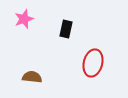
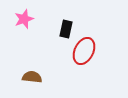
red ellipse: moved 9 px left, 12 px up; rotated 12 degrees clockwise
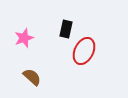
pink star: moved 19 px down
brown semicircle: rotated 36 degrees clockwise
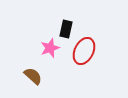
pink star: moved 26 px right, 10 px down
brown semicircle: moved 1 px right, 1 px up
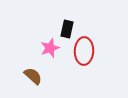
black rectangle: moved 1 px right
red ellipse: rotated 24 degrees counterclockwise
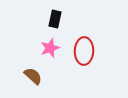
black rectangle: moved 12 px left, 10 px up
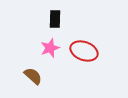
black rectangle: rotated 12 degrees counterclockwise
red ellipse: rotated 72 degrees counterclockwise
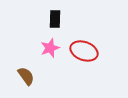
brown semicircle: moved 7 px left; rotated 12 degrees clockwise
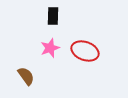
black rectangle: moved 2 px left, 3 px up
red ellipse: moved 1 px right
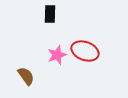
black rectangle: moved 3 px left, 2 px up
pink star: moved 7 px right, 7 px down
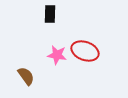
pink star: rotated 30 degrees clockwise
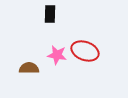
brown semicircle: moved 3 px right, 8 px up; rotated 54 degrees counterclockwise
